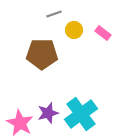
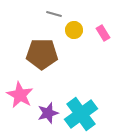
gray line: rotated 35 degrees clockwise
pink rectangle: rotated 21 degrees clockwise
pink star: moved 28 px up
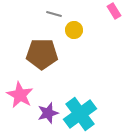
pink rectangle: moved 11 px right, 22 px up
cyan cross: moved 1 px left
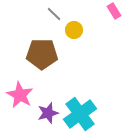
gray line: rotated 28 degrees clockwise
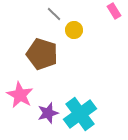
brown pentagon: rotated 16 degrees clockwise
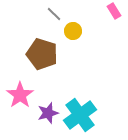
yellow circle: moved 1 px left, 1 px down
pink star: rotated 8 degrees clockwise
cyan cross: moved 1 px down
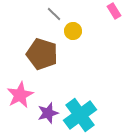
pink star: rotated 8 degrees clockwise
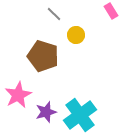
pink rectangle: moved 3 px left
yellow circle: moved 3 px right, 4 px down
brown pentagon: moved 1 px right, 2 px down
pink star: moved 2 px left
purple star: moved 2 px left, 1 px up
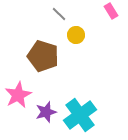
gray line: moved 5 px right
